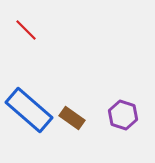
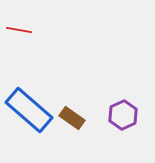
red line: moved 7 px left; rotated 35 degrees counterclockwise
purple hexagon: rotated 16 degrees clockwise
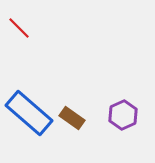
red line: moved 2 px up; rotated 35 degrees clockwise
blue rectangle: moved 3 px down
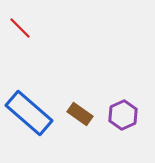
red line: moved 1 px right
brown rectangle: moved 8 px right, 4 px up
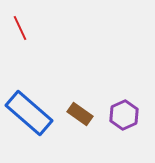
red line: rotated 20 degrees clockwise
purple hexagon: moved 1 px right
